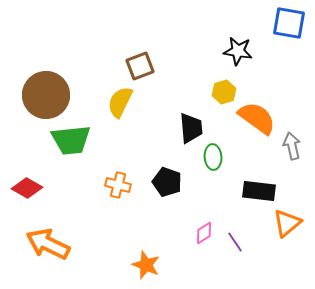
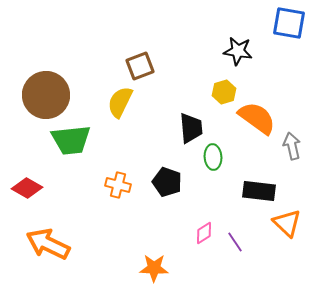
orange triangle: rotated 36 degrees counterclockwise
orange star: moved 8 px right, 3 px down; rotated 20 degrees counterclockwise
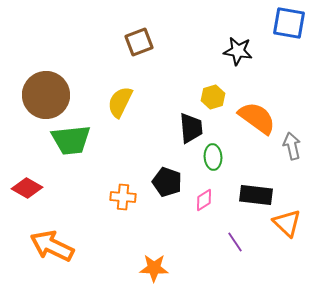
brown square: moved 1 px left, 24 px up
yellow hexagon: moved 11 px left, 5 px down
orange cross: moved 5 px right, 12 px down; rotated 10 degrees counterclockwise
black rectangle: moved 3 px left, 4 px down
pink diamond: moved 33 px up
orange arrow: moved 4 px right, 2 px down
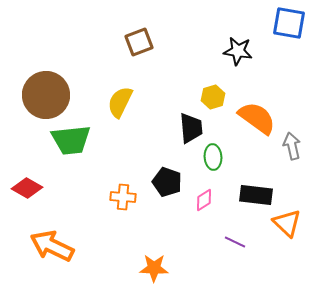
purple line: rotated 30 degrees counterclockwise
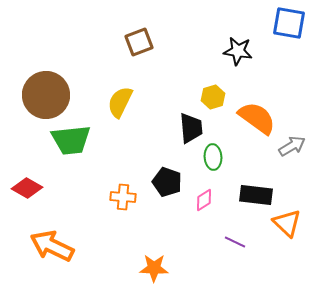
gray arrow: rotated 72 degrees clockwise
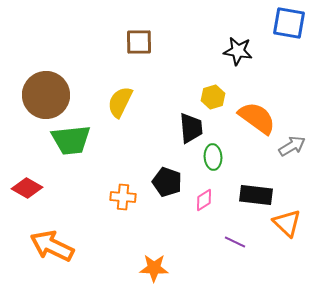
brown square: rotated 20 degrees clockwise
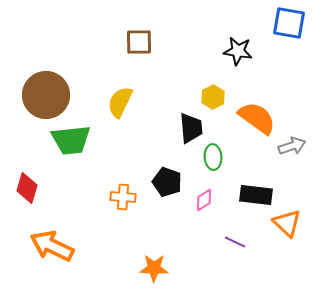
yellow hexagon: rotated 10 degrees counterclockwise
gray arrow: rotated 12 degrees clockwise
red diamond: rotated 76 degrees clockwise
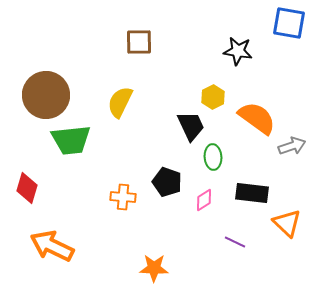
black trapezoid: moved 2 px up; rotated 20 degrees counterclockwise
black rectangle: moved 4 px left, 2 px up
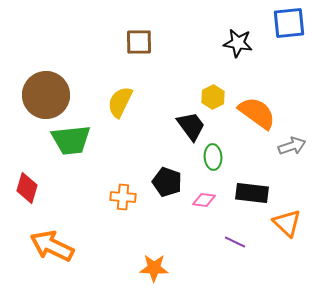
blue square: rotated 16 degrees counterclockwise
black star: moved 8 px up
orange semicircle: moved 5 px up
black trapezoid: rotated 12 degrees counterclockwise
pink diamond: rotated 40 degrees clockwise
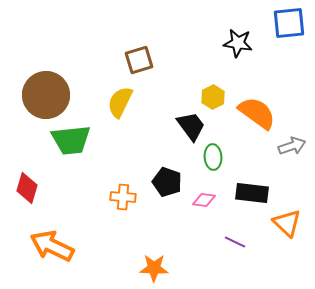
brown square: moved 18 px down; rotated 16 degrees counterclockwise
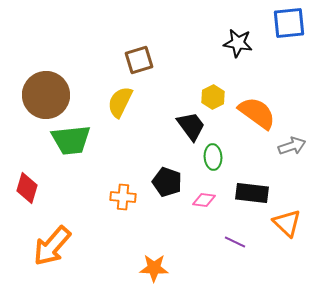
orange arrow: rotated 75 degrees counterclockwise
